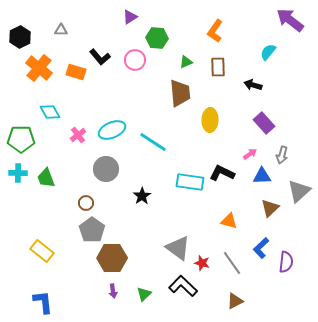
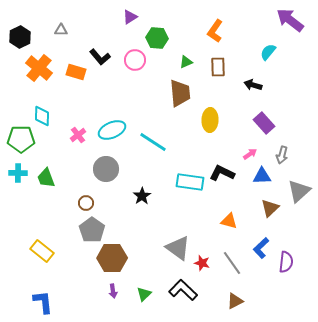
cyan diamond at (50, 112): moved 8 px left, 4 px down; rotated 30 degrees clockwise
black L-shape at (183, 286): moved 4 px down
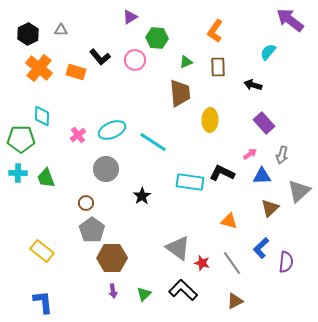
black hexagon at (20, 37): moved 8 px right, 3 px up
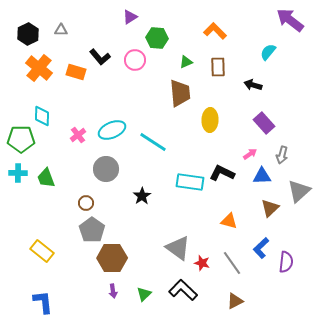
orange L-shape at (215, 31): rotated 100 degrees clockwise
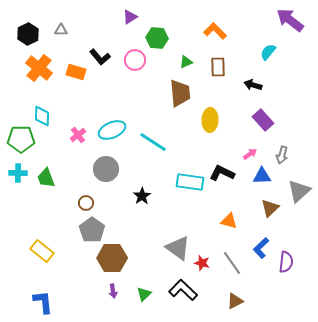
purple rectangle at (264, 123): moved 1 px left, 3 px up
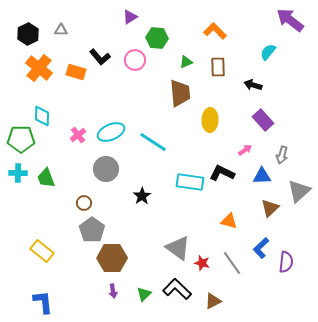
cyan ellipse at (112, 130): moved 1 px left, 2 px down
pink arrow at (250, 154): moved 5 px left, 4 px up
brown circle at (86, 203): moved 2 px left
black L-shape at (183, 290): moved 6 px left, 1 px up
brown triangle at (235, 301): moved 22 px left
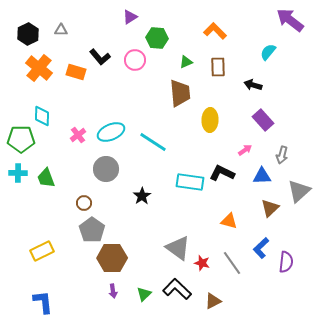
yellow rectangle at (42, 251): rotated 65 degrees counterclockwise
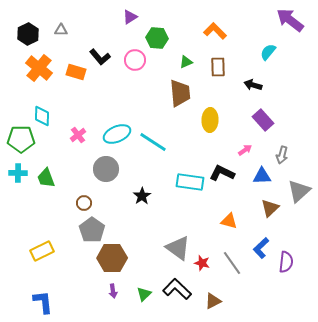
cyan ellipse at (111, 132): moved 6 px right, 2 px down
